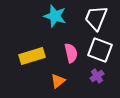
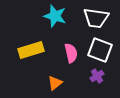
white trapezoid: rotated 104 degrees counterclockwise
yellow rectangle: moved 1 px left, 6 px up
orange triangle: moved 3 px left, 2 px down
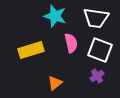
pink semicircle: moved 10 px up
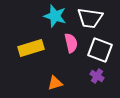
white trapezoid: moved 6 px left
yellow rectangle: moved 2 px up
purple cross: rotated 24 degrees counterclockwise
orange triangle: rotated 21 degrees clockwise
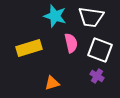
white trapezoid: moved 1 px right, 1 px up
yellow rectangle: moved 2 px left
orange triangle: moved 3 px left
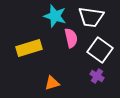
pink semicircle: moved 5 px up
white square: rotated 15 degrees clockwise
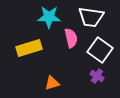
cyan star: moved 6 px left, 1 px down; rotated 15 degrees counterclockwise
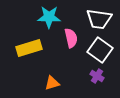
white trapezoid: moved 8 px right, 2 px down
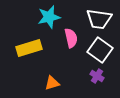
cyan star: rotated 15 degrees counterclockwise
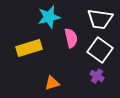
white trapezoid: moved 1 px right
